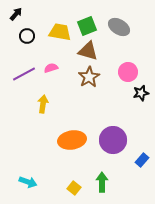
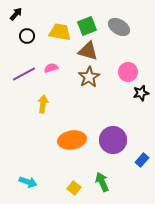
green arrow: rotated 24 degrees counterclockwise
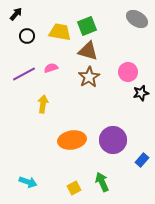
gray ellipse: moved 18 px right, 8 px up
yellow square: rotated 24 degrees clockwise
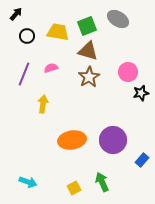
gray ellipse: moved 19 px left
yellow trapezoid: moved 2 px left
purple line: rotated 40 degrees counterclockwise
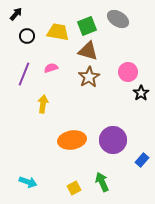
black star: rotated 21 degrees counterclockwise
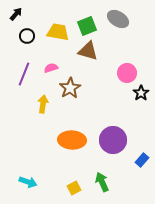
pink circle: moved 1 px left, 1 px down
brown star: moved 19 px left, 11 px down
orange ellipse: rotated 12 degrees clockwise
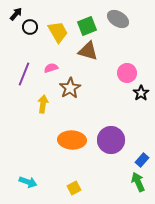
yellow trapezoid: rotated 50 degrees clockwise
black circle: moved 3 px right, 9 px up
purple circle: moved 2 px left
green arrow: moved 36 px right
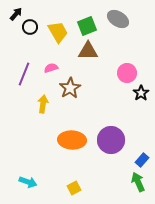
brown triangle: rotated 15 degrees counterclockwise
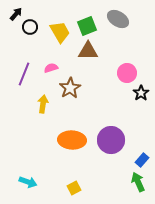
yellow trapezoid: moved 2 px right
